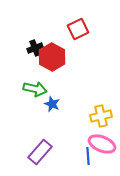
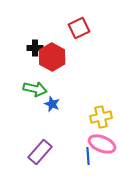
red square: moved 1 px right, 1 px up
black cross: rotated 21 degrees clockwise
yellow cross: moved 1 px down
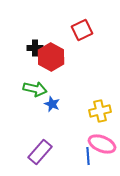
red square: moved 3 px right, 2 px down
red hexagon: moved 1 px left
yellow cross: moved 1 px left, 6 px up
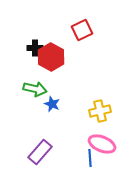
blue line: moved 2 px right, 2 px down
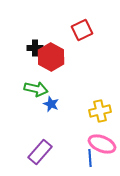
green arrow: moved 1 px right
blue star: moved 1 px left
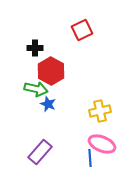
red hexagon: moved 14 px down
blue star: moved 3 px left
